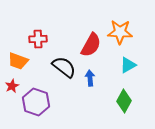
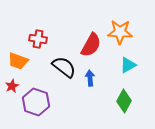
red cross: rotated 12 degrees clockwise
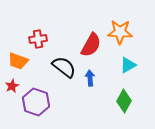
red cross: rotated 18 degrees counterclockwise
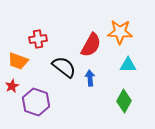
cyan triangle: rotated 30 degrees clockwise
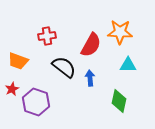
red cross: moved 9 px right, 3 px up
red star: moved 3 px down
green diamond: moved 5 px left; rotated 15 degrees counterclockwise
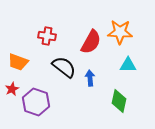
red cross: rotated 18 degrees clockwise
red semicircle: moved 3 px up
orange trapezoid: moved 1 px down
